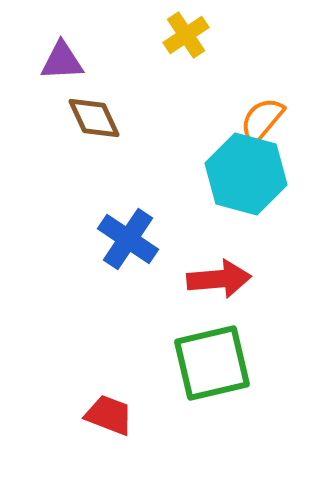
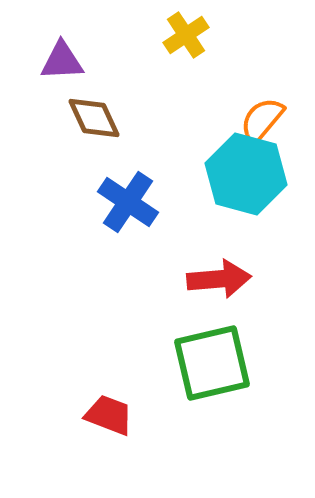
blue cross: moved 37 px up
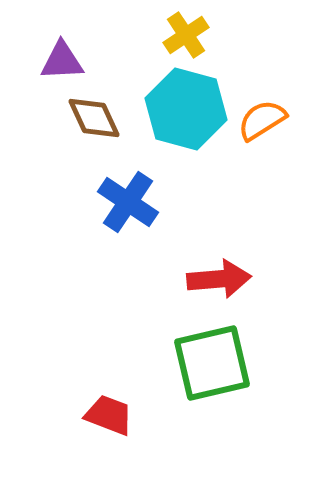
orange semicircle: rotated 18 degrees clockwise
cyan hexagon: moved 60 px left, 65 px up
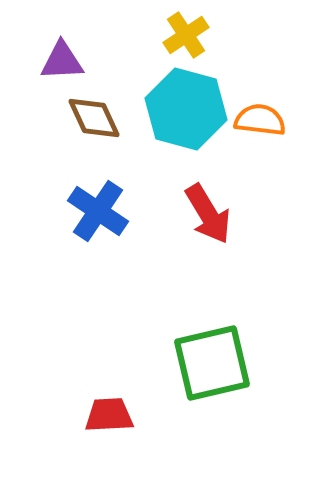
orange semicircle: moved 2 px left; rotated 39 degrees clockwise
blue cross: moved 30 px left, 9 px down
red arrow: moved 11 px left, 65 px up; rotated 64 degrees clockwise
red trapezoid: rotated 24 degrees counterclockwise
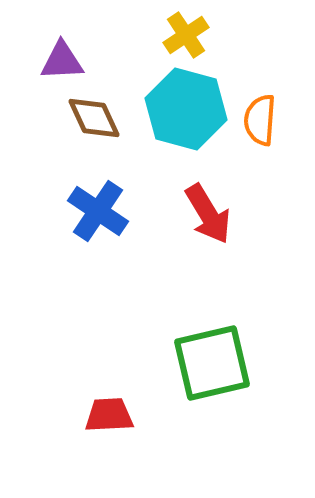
orange semicircle: rotated 93 degrees counterclockwise
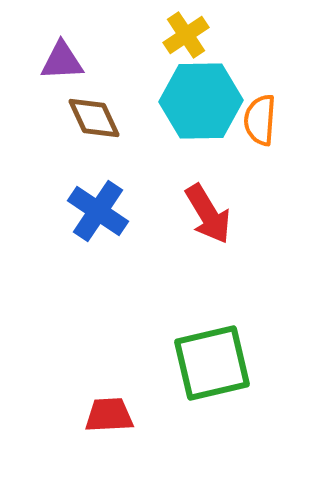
cyan hexagon: moved 15 px right, 8 px up; rotated 16 degrees counterclockwise
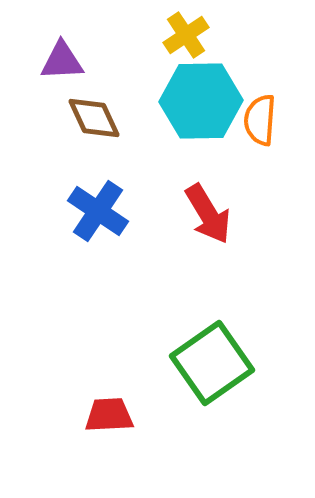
green square: rotated 22 degrees counterclockwise
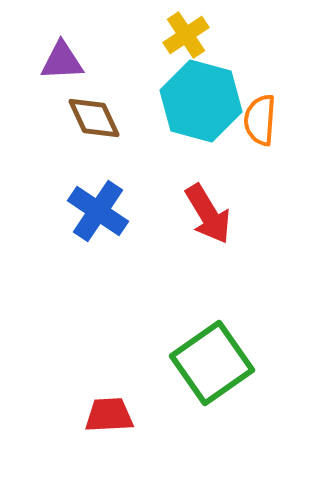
cyan hexagon: rotated 16 degrees clockwise
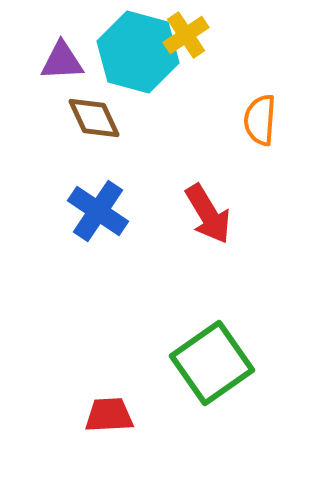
cyan hexagon: moved 63 px left, 49 px up
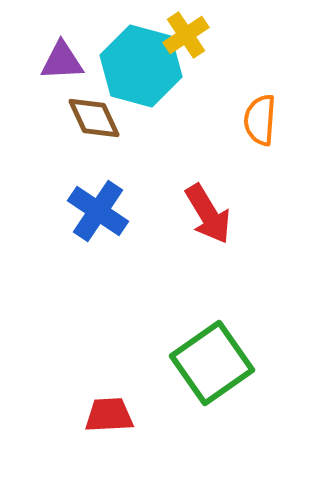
cyan hexagon: moved 3 px right, 14 px down
